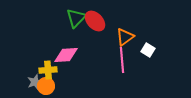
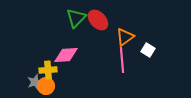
red ellipse: moved 3 px right, 1 px up
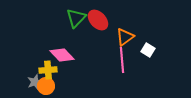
pink diamond: moved 4 px left; rotated 50 degrees clockwise
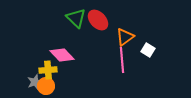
green triangle: rotated 30 degrees counterclockwise
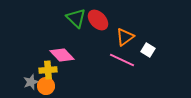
pink line: rotated 60 degrees counterclockwise
gray star: moved 4 px left
